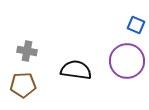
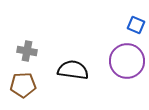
black semicircle: moved 3 px left
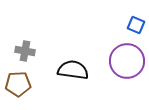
gray cross: moved 2 px left
brown pentagon: moved 5 px left, 1 px up
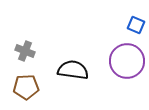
gray cross: rotated 12 degrees clockwise
brown pentagon: moved 8 px right, 3 px down
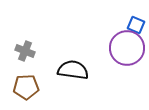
purple circle: moved 13 px up
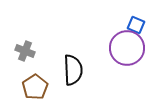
black semicircle: rotated 80 degrees clockwise
brown pentagon: moved 9 px right; rotated 30 degrees counterclockwise
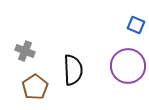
purple circle: moved 1 px right, 18 px down
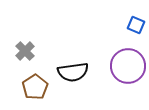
gray cross: rotated 24 degrees clockwise
black semicircle: moved 2 px down; rotated 84 degrees clockwise
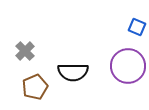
blue square: moved 1 px right, 2 px down
black semicircle: rotated 8 degrees clockwise
brown pentagon: rotated 10 degrees clockwise
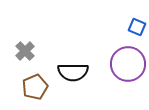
purple circle: moved 2 px up
